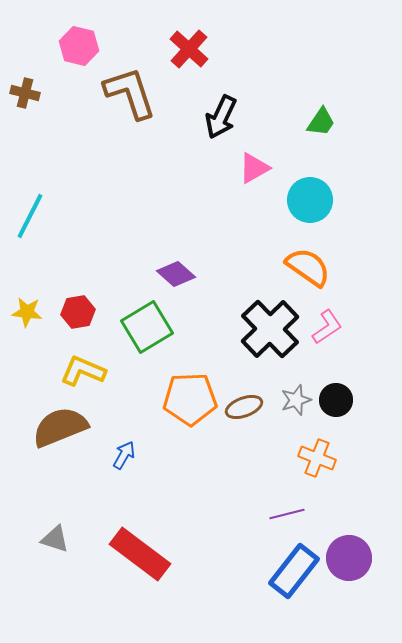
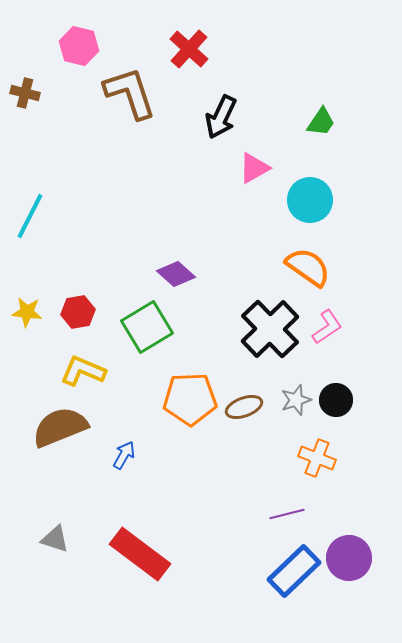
blue rectangle: rotated 8 degrees clockwise
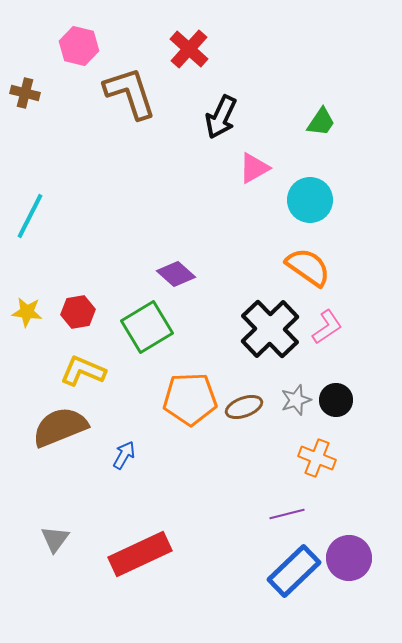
gray triangle: rotated 48 degrees clockwise
red rectangle: rotated 62 degrees counterclockwise
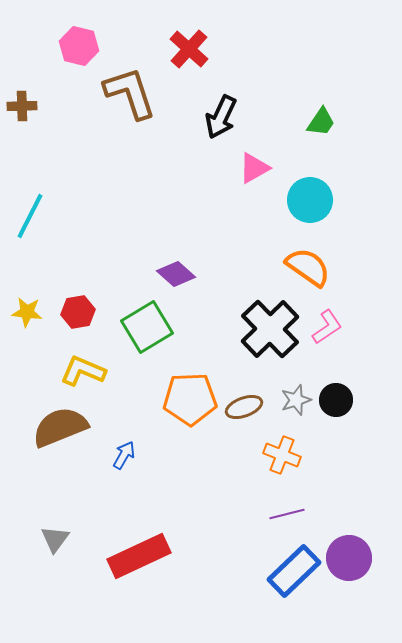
brown cross: moved 3 px left, 13 px down; rotated 16 degrees counterclockwise
orange cross: moved 35 px left, 3 px up
red rectangle: moved 1 px left, 2 px down
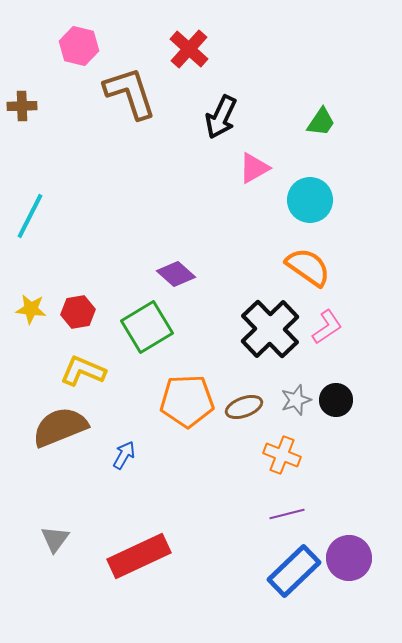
yellow star: moved 4 px right, 3 px up
orange pentagon: moved 3 px left, 2 px down
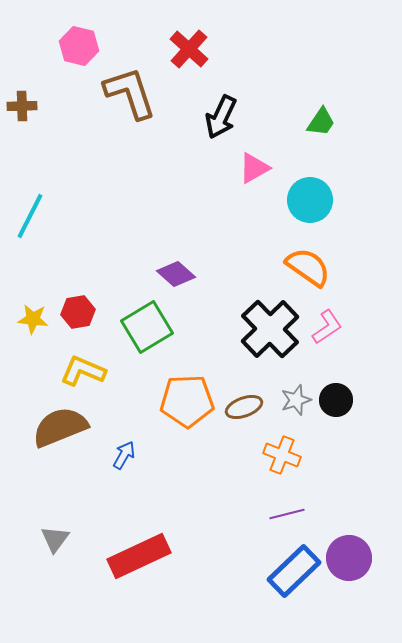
yellow star: moved 2 px right, 10 px down
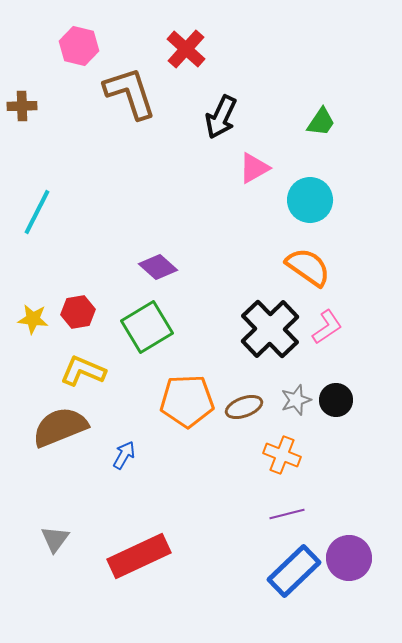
red cross: moved 3 px left
cyan line: moved 7 px right, 4 px up
purple diamond: moved 18 px left, 7 px up
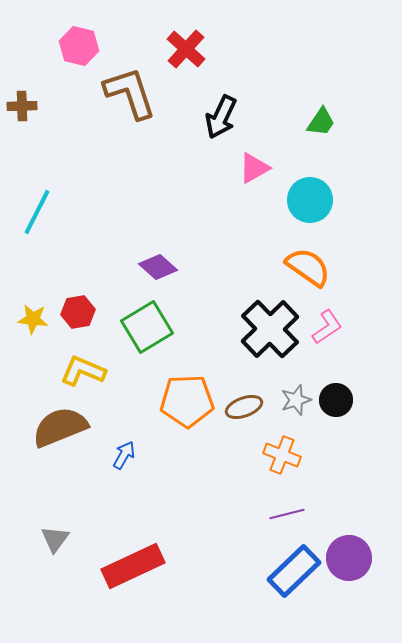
red rectangle: moved 6 px left, 10 px down
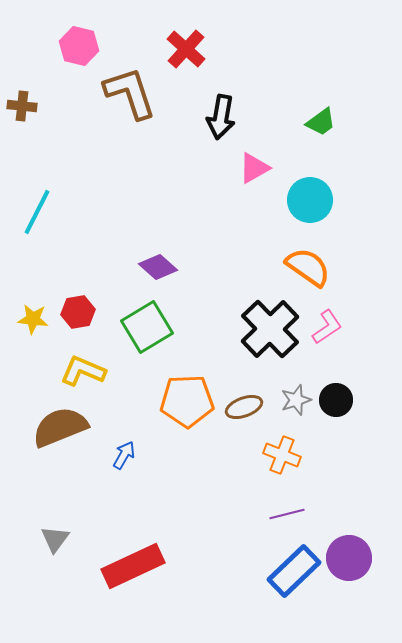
brown cross: rotated 8 degrees clockwise
black arrow: rotated 15 degrees counterclockwise
green trapezoid: rotated 20 degrees clockwise
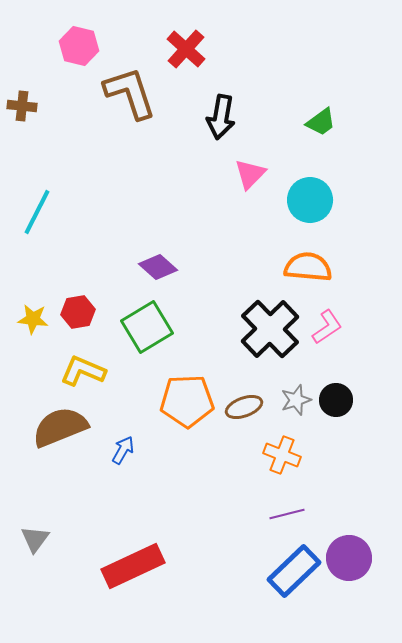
pink triangle: moved 4 px left, 6 px down; rotated 16 degrees counterclockwise
orange semicircle: rotated 30 degrees counterclockwise
blue arrow: moved 1 px left, 5 px up
gray triangle: moved 20 px left
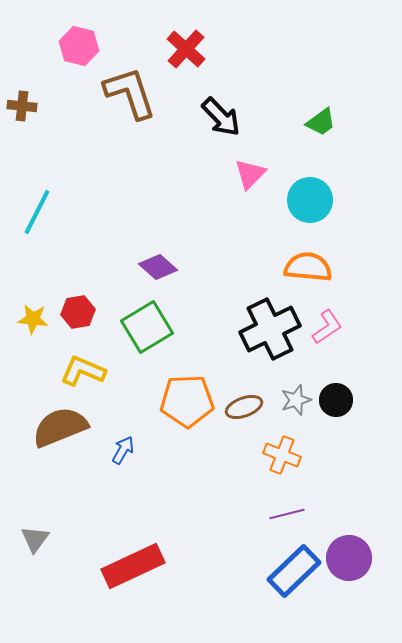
black arrow: rotated 54 degrees counterclockwise
black cross: rotated 18 degrees clockwise
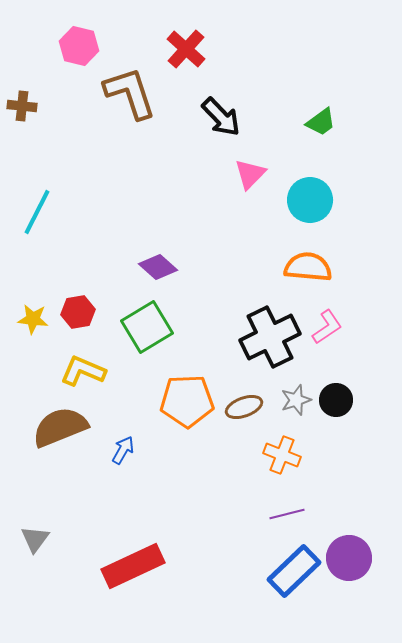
black cross: moved 8 px down
